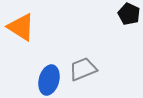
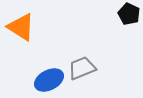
gray trapezoid: moved 1 px left, 1 px up
blue ellipse: rotated 48 degrees clockwise
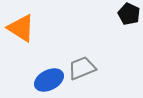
orange triangle: moved 1 px down
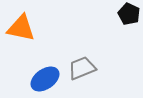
orange triangle: rotated 20 degrees counterclockwise
blue ellipse: moved 4 px left, 1 px up; rotated 8 degrees counterclockwise
